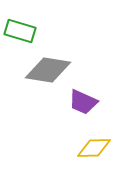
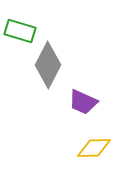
gray diamond: moved 5 px up; rotated 72 degrees counterclockwise
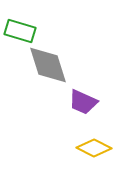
gray diamond: rotated 45 degrees counterclockwise
yellow diamond: rotated 28 degrees clockwise
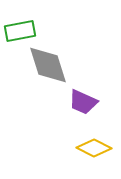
green rectangle: rotated 28 degrees counterclockwise
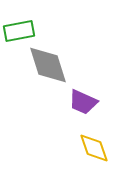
green rectangle: moved 1 px left
yellow diamond: rotated 44 degrees clockwise
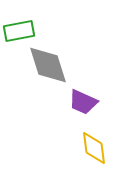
yellow diamond: rotated 12 degrees clockwise
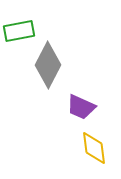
gray diamond: rotated 45 degrees clockwise
purple trapezoid: moved 2 px left, 5 px down
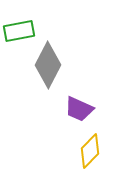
purple trapezoid: moved 2 px left, 2 px down
yellow diamond: moved 4 px left, 3 px down; rotated 52 degrees clockwise
